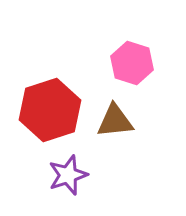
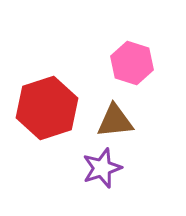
red hexagon: moved 3 px left, 2 px up
purple star: moved 34 px right, 7 px up
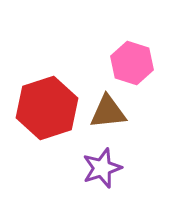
brown triangle: moved 7 px left, 9 px up
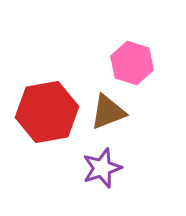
red hexagon: moved 4 px down; rotated 8 degrees clockwise
brown triangle: rotated 15 degrees counterclockwise
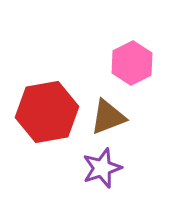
pink hexagon: rotated 15 degrees clockwise
brown triangle: moved 5 px down
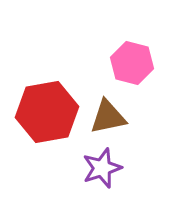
pink hexagon: rotated 18 degrees counterclockwise
brown triangle: rotated 9 degrees clockwise
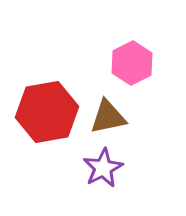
pink hexagon: rotated 18 degrees clockwise
purple star: moved 1 px right; rotated 9 degrees counterclockwise
